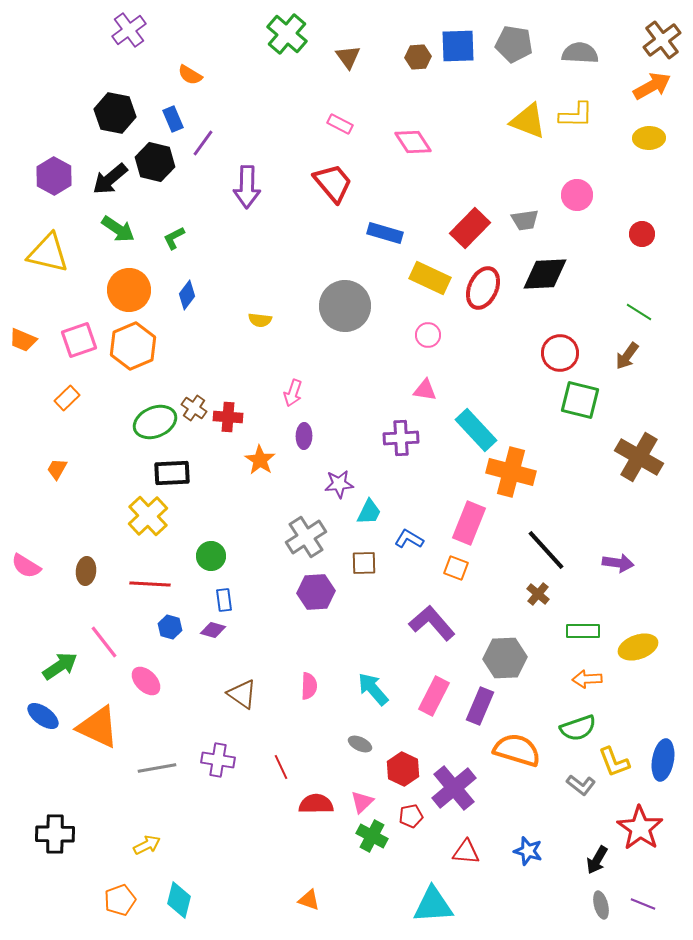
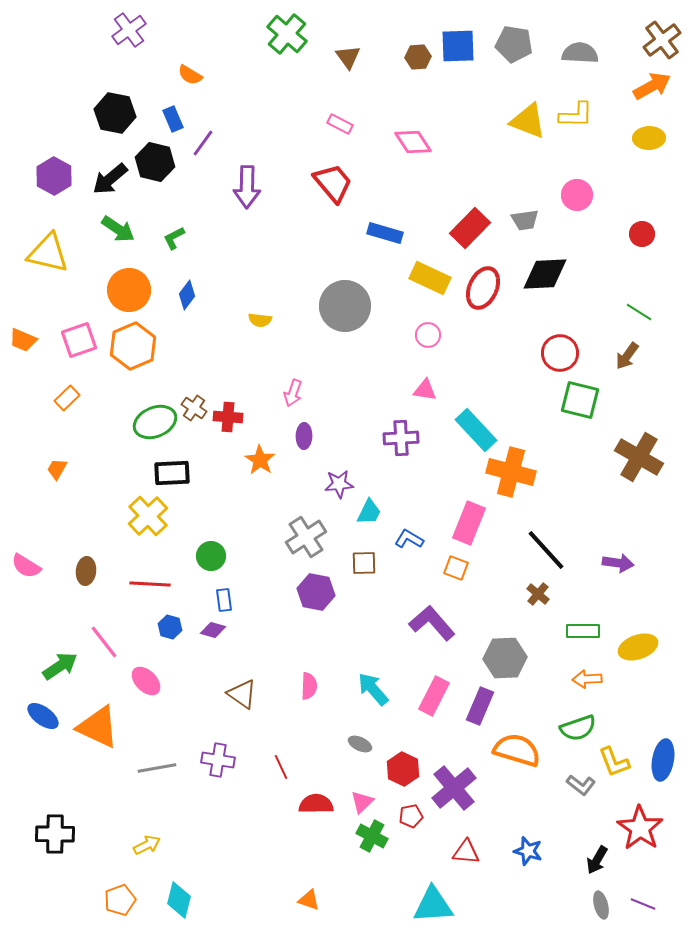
purple hexagon at (316, 592): rotated 15 degrees clockwise
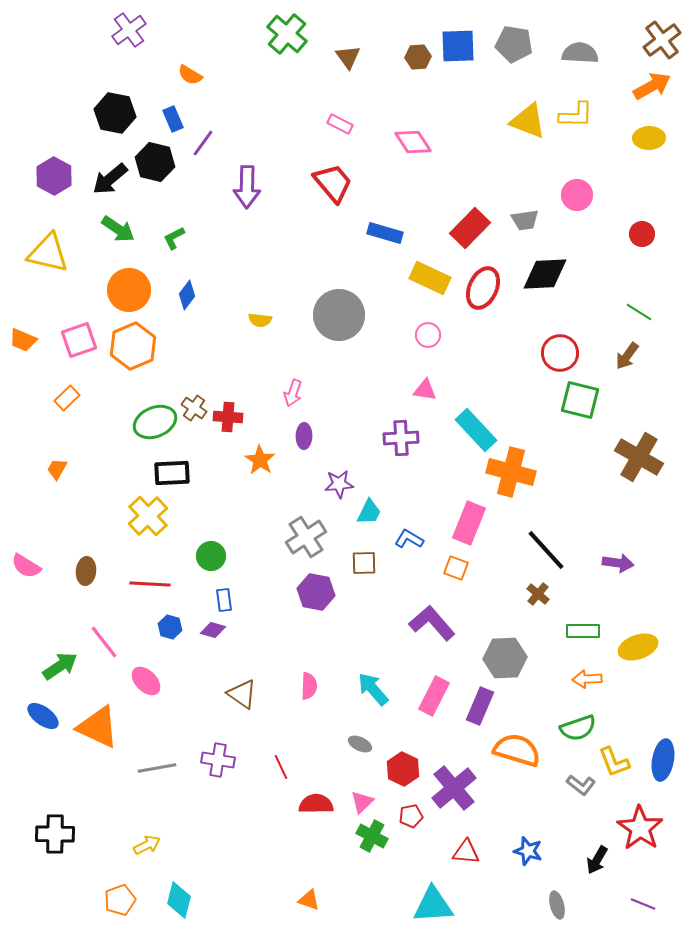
gray circle at (345, 306): moved 6 px left, 9 px down
gray ellipse at (601, 905): moved 44 px left
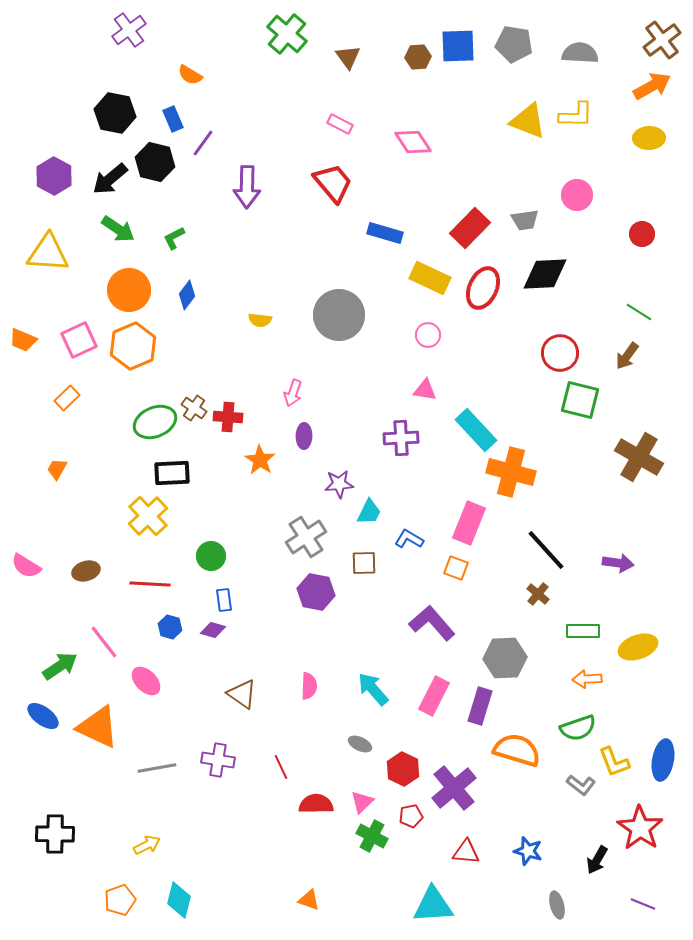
yellow triangle at (48, 253): rotated 9 degrees counterclockwise
pink square at (79, 340): rotated 6 degrees counterclockwise
brown ellipse at (86, 571): rotated 68 degrees clockwise
purple rectangle at (480, 706): rotated 6 degrees counterclockwise
